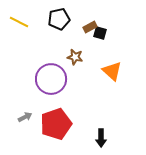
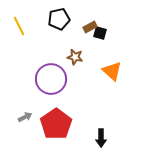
yellow line: moved 4 px down; rotated 36 degrees clockwise
red pentagon: rotated 16 degrees counterclockwise
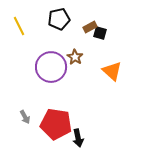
brown star: rotated 21 degrees clockwise
purple circle: moved 12 px up
gray arrow: rotated 88 degrees clockwise
red pentagon: rotated 28 degrees counterclockwise
black arrow: moved 23 px left; rotated 12 degrees counterclockwise
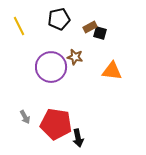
brown star: rotated 21 degrees counterclockwise
orange triangle: rotated 35 degrees counterclockwise
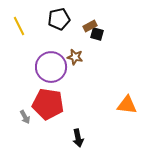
brown rectangle: moved 1 px up
black square: moved 3 px left, 1 px down
orange triangle: moved 15 px right, 34 px down
red pentagon: moved 8 px left, 20 px up
